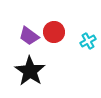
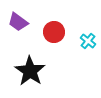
purple trapezoid: moved 11 px left, 14 px up
cyan cross: rotated 21 degrees counterclockwise
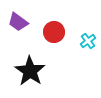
cyan cross: rotated 14 degrees clockwise
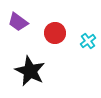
red circle: moved 1 px right, 1 px down
black star: rotated 8 degrees counterclockwise
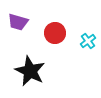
purple trapezoid: rotated 20 degrees counterclockwise
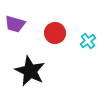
purple trapezoid: moved 3 px left, 2 px down
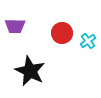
purple trapezoid: moved 2 px down; rotated 15 degrees counterclockwise
red circle: moved 7 px right
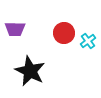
purple trapezoid: moved 3 px down
red circle: moved 2 px right
